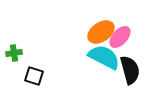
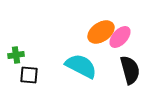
green cross: moved 2 px right, 2 px down
cyan semicircle: moved 23 px left, 9 px down
black square: moved 5 px left, 1 px up; rotated 12 degrees counterclockwise
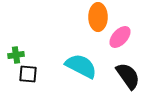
orange ellipse: moved 3 px left, 15 px up; rotated 56 degrees counterclockwise
black semicircle: moved 2 px left, 6 px down; rotated 20 degrees counterclockwise
black square: moved 1 px left, 1 px up
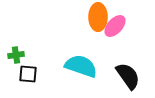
pink ellipse: moved 5 px left, 11 px up
cyan semicircle: rotated 8 degrees counterclockwise
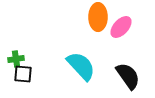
pink ellipse: moved 6 px right, 1 px down
green cross: moved 4 px down
cyan semicircle: rotated 28 degrees clockwise
black square: moved 5 px left
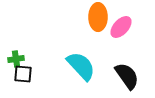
black semicircle: moved 1 px left
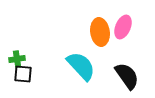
orange ellipse: moved 2 px right, 15 px down; rotated 8 degrees counterclockwise
pink ellipse: moved 2 px right; rotated 20 degrees counterclockwise
green cross: moved 1 px right
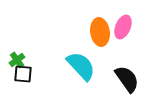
green cross: moved 1 px down; rotated 28 degrees counterclockwise
black semicircle: moved 3 px down
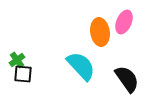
pink ellipse: moved 1 px right, 5 px up
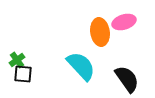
pink ellipse: rotated 50 degrees clockwise
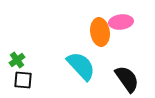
pink ellipse: moved 3 px left; rotated 10 degrees clockwise
black square: moved 6 px down
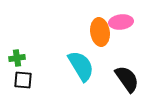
green cross: moved 2 px up; rotated 28 degrees clockwise
cyan semicircle: rotated 12 degrees clockwise
